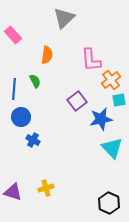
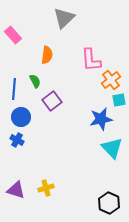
purple square: moved 25 px left
blue cross: moved 16 px left
purple triangle: moved 3 px right, 2 px up
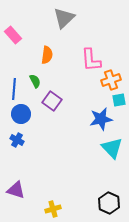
orange cross: rotated 18 degrees clockwise
purple square: rotated 18 degrees counterclockwise
blue circle: moved 3 px up
yellow cross: moved 7 px right, 21 px down
